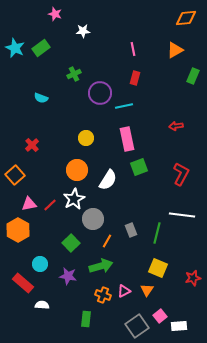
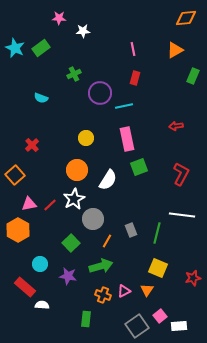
pink star at (55, 14): moved 4 px right, 4 px down; rotated 16 degrees counterclockwise
red rectangle at (23, 283): moved 2 px right, 4 px down
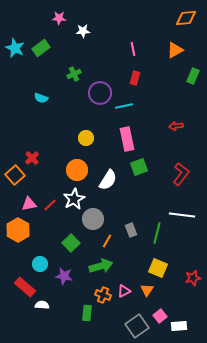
red cross at (32, 145): moved 13 px down
red L-shape at (181, 174): rotated 10 degrees clockwise
purple star at (68, 276): moved 4 px left
green rectangle at (86, 319): moved 1 px right, 6 px up
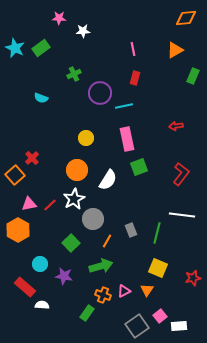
green rectangle at (87, 313): rotated 28 degrees clockwise
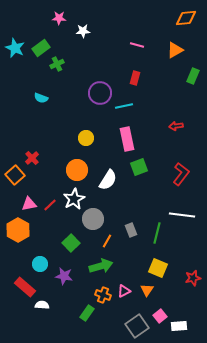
pink line at (133, 49): moved 4 px right, 4 px up; rotated 64 degrees counterclockwise
green cross at (74, 74): moved 17 px left, 10 px up
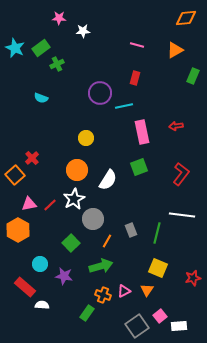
pink rectangle at (127, 139): moved 15 px right, 7 px up
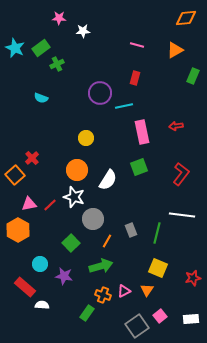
white star at (74, 199): moved 2 px up; rotated 25 degrees counterclockwise
white rectangle at (179, 326): moved 12 px right, 7 px up
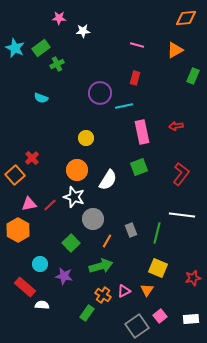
orange cross at (103, 295): rotated 14 degrees clockwise
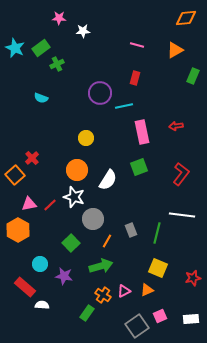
orange triangle at (147, 290): rotated 32 degrees clockwise
pink square at (160, 316): rotated 16 degrees clockwise
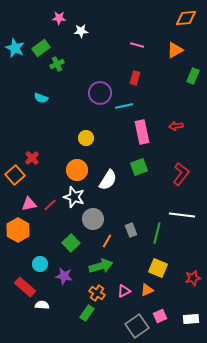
white star at (83, 31): moved 2 px left
orange cross at (103, 295): moved 6 px left, 2 px up
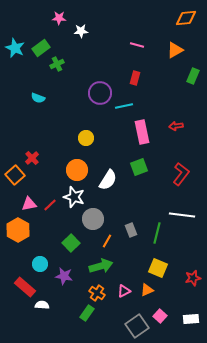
cyan semicircle at (41, 98): moved 3 px left
pink square at (160, 316): rotated 24 degrees counterclockwise
